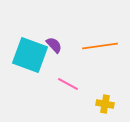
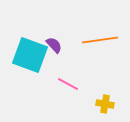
orange line: moved 6 px up
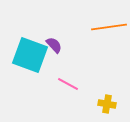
orange line: moved 9 px right, 13 px up
yellow cross: moved 2 px right
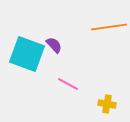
cyan square: moved 3 px left, 1 px up
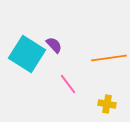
orange line: moved 31 px down
cyan square: rotated 12 degrees clockwise
pink line: rotated 25 degrees clockwise
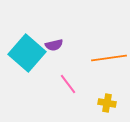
purple semicircle: rotated 120 degrees clockwise
cyan square: moved 1 px up; rotated 9 degrees clockwise
yellow cross: moved 1 px up
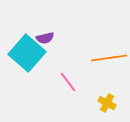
purple semicircle: moved 9 px left, 7 px up
pink line: moved 2 px up
yellow cross: rotated 18 degrees clockwise
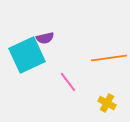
cyan square: moved 2 px down; rotated 24 degrees clockwise
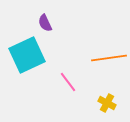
purple semicircle: moved 15 px up; rotated 78 degrees clockwise
